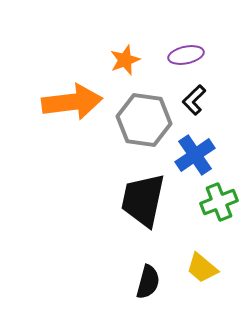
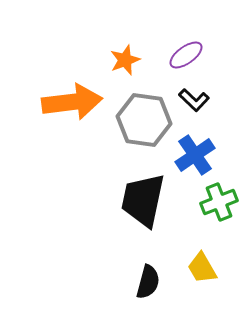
purple ellipse: rotated 24 degrees counterclockwise
black L-shape: rotated 92 degrees counterclockwise
yellow trapezoid: rotated 20 degrees clockwise
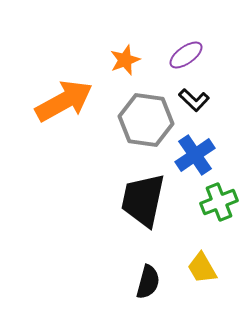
orange arrow: moved 8 px left, 1 px up; rotated 22 degrees counterclockwise
gray hexagon: moved 2 px right
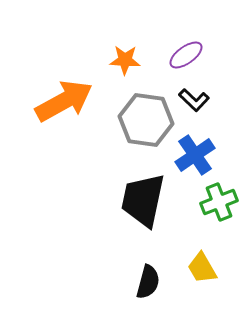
orange star: rotated 24 degrees clockwise
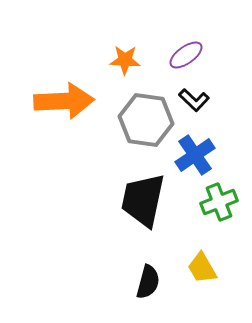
orange arrow: rotated 26 degrees clockwise
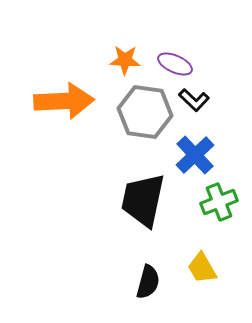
purple ellipse: moved 11 px left, 9 px down; rotated 60 degrees clockwise
gray hexagon: moved 1 px left, 8 px up
blue cross: rotated 9 degrees counterclockwise
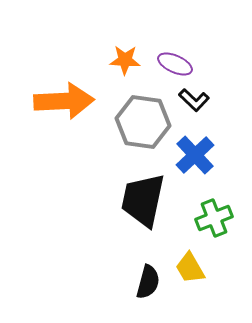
gray hexagon: moved 2 px left, 10 px down
green cross: moved 5 px left, 16 px down
yellow trapezoid: moved 12 px left
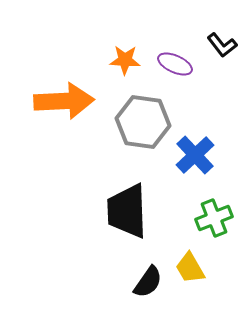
black L-shape: moved 28 px right, 55 px up; rotated 8 degrees clockwise
black trapezoid: moved 16 px left, 11 px down; rotated 14 degrees counterclockwise
black semicircle: rotated 20 degrees clockwise
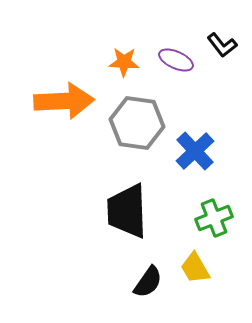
orange star: moved 1 px left, 2 px down
purple ellipse: moved 1 px right, 4 px up
gray hexagon: moved 6 px left, 1 px down
blue cross: moved 4 px up
yellow trapezoid: moved 5 px right
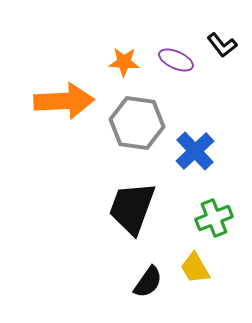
black trapezoid: moved 5 px right, 3 px up; rotated 22 degrees clockwise
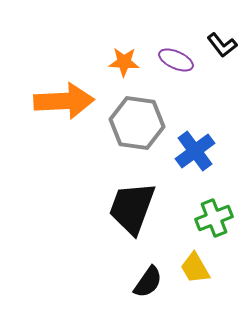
blue cross: rotated 6 degrees clockwise
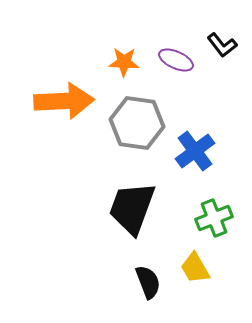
black semicircle: rotated 56 degrees counterclockwise
